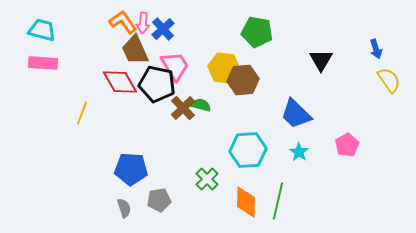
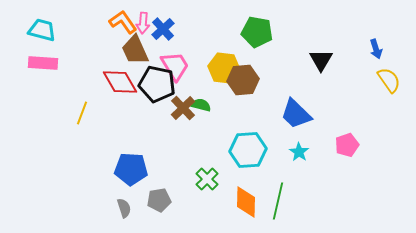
pink pentagon: rotated 10 degrees clockwise
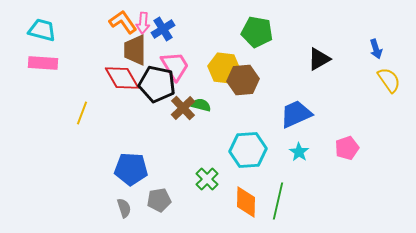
blue cross: rotated 10 degrees clockwise
brown trapezoid: rotated 24 degrees clockwise
black triangle: moved 2 px left, 1 px up; rotated 30 degrees clockwise
red diamond: moved 2 px right, 4 px up
blue trapezoid: rotated 112 degrees clockwise
pink pentagon: moved 3 px down
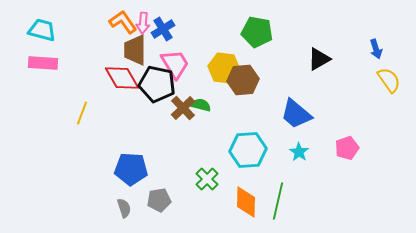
pink trapezoid: moved 2 px up
blue trapezoid: rotated 116 degrees counterclockwise
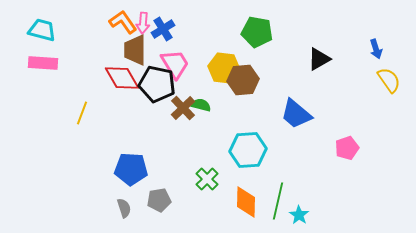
cyan star: moved 63 px down
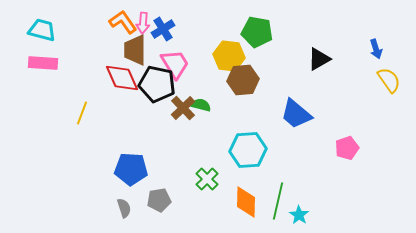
yellow hexagon: moved 5 px right, 12 px up
red diamond: rotated 6 degrees clockwise
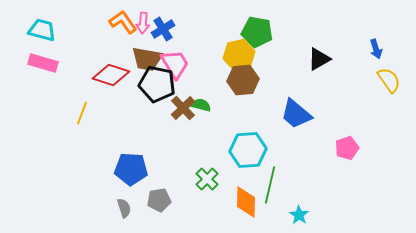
brown trapezoid: moved 12 px right, 9 px down; rotated 80 degrees counterclockwise
yellow hexagon: moved 10 px right, 1 px up; rotated 20 degrees counterclockwise
pink rectangle: rotated 12 degrees clockwise
red diamond: moved 11 px left, 3 px up; rotated 48 degrees counterclockwise
green line: moved 8 px left, 16 px up
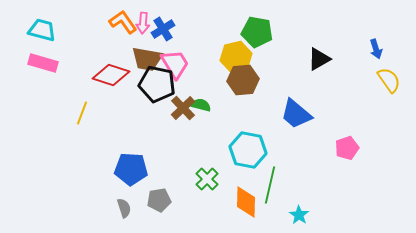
yellow hexagon: moved 3 px left, 2 px down
cyan hexagon: rotated 15 degrees clockwise
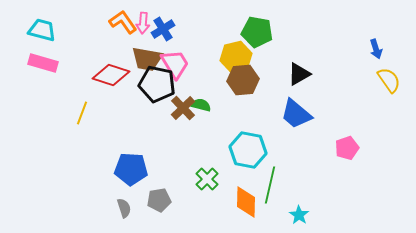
black triangle: moved 20 px left, 15 px down
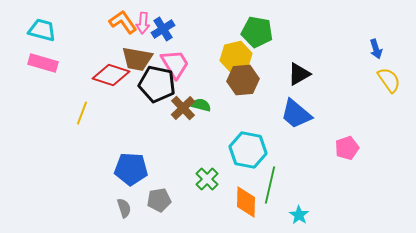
brown trapezoid: moved 10 px left
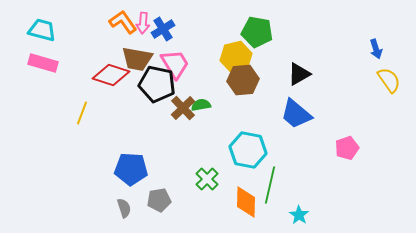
green semicircle: rotated 24 degrees counterclockwise
